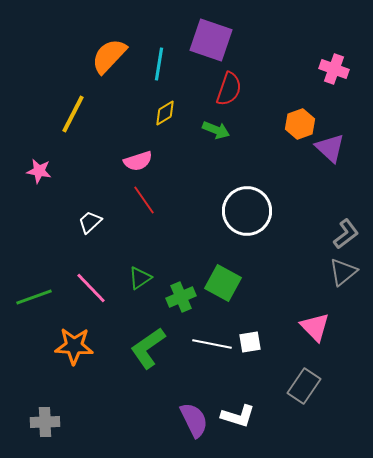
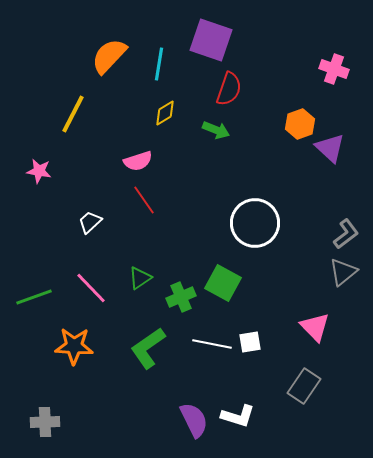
white circle: moved 8 px right, 12 px down
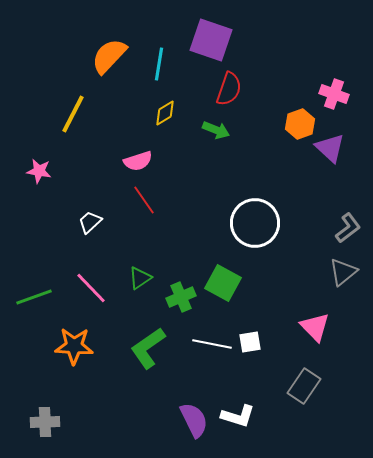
pink cross: moved 25 px down
gray L-shape: moved 2 px right, 6 px up
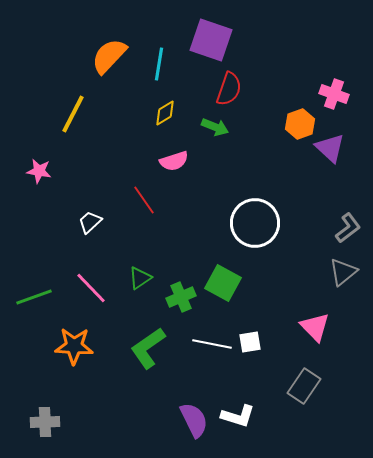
green arrow: moved 1 px left, 3 px up
pink semicircle: moved 36 px right
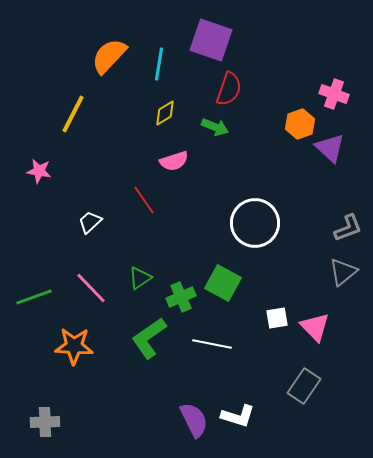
gray L-shape: rotated 16 degrees clockwise
white square: moved 27 px right, 24 px up
green L-shape: moved 1 px right, 10 px up
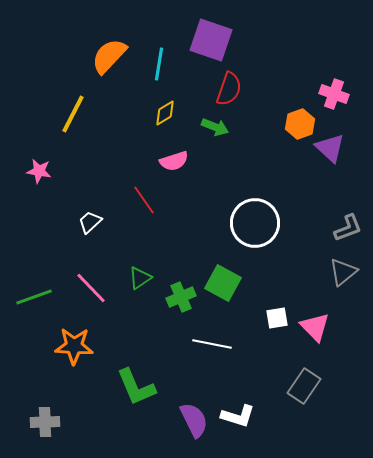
green L-shape: moved 13 px left, 49 px down; rotated 78 degrees counterclockwise
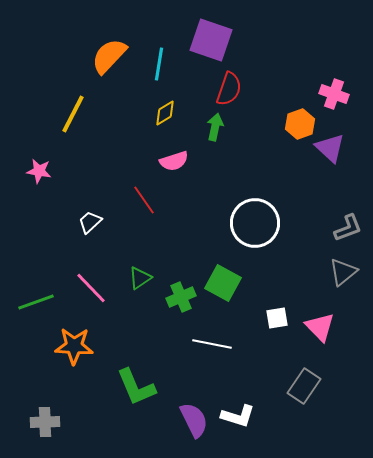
green arrow: rotated 100 degrees counterclockwise
green line: moved 2 px right, 5 px down
pink triangle: moved 5 px right
